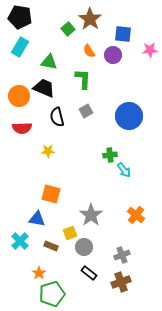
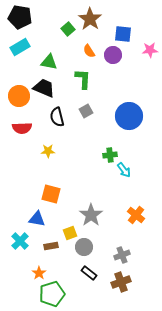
cyan rectangle: rotated 30 degrees clockwise
brown rectangle: rotated 32 degrees counterclockwise
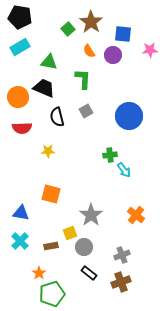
brown star: moved 1 px right, 3 px down
orange circle: moved 1 px left, 1 px down
blue triangle: moved 16 px left, 6 px up
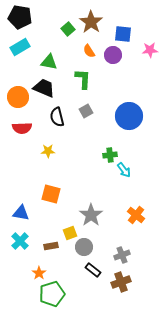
black rectangle: moved 4 px right, 3 px up
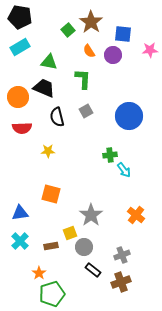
green square: moved 1 px down
blue triangle: moved 1 px left; rotated 18 degrees counterclockwise
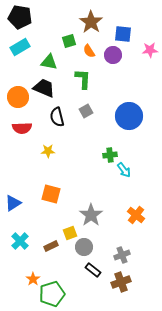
green square: moved 1 px right, 11 px down; rotated 24 degrees clockwise
blue triangle: moved 7 px left, 10 px up; rotated 24 degrees counterclockwise
brown rectangle: rotated 16 degrees counterclockwise
orange star: moved 6 px left, 6 px down
